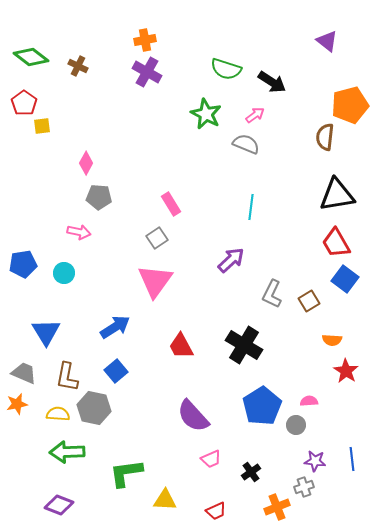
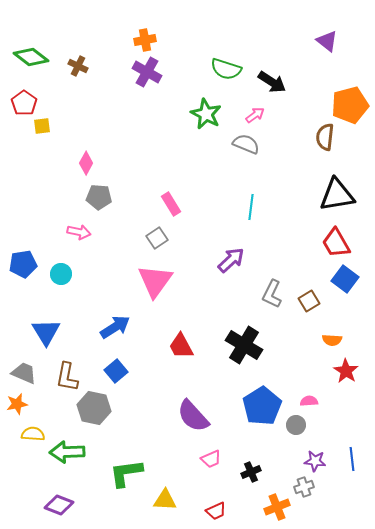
cyan circle at (64, 273): moved 3 px left, 1 px down
yellow semicircle at (58, 414): moved 25 px left, 20 px down
black cross at (251, 472): rotated 12 degrees clockwise
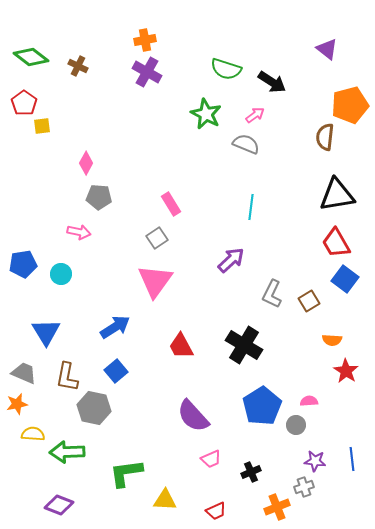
purple triangle at (327, 41): moved 8 px down
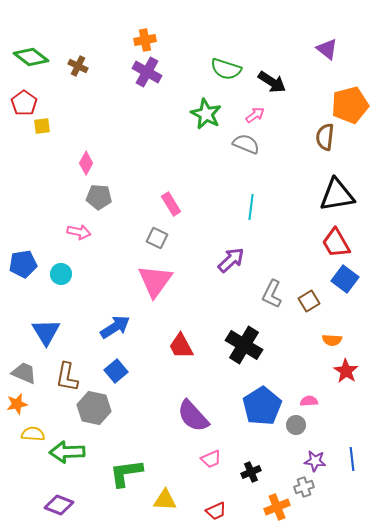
gray square at (157, 238): rotated 30 degrees counterclockwise
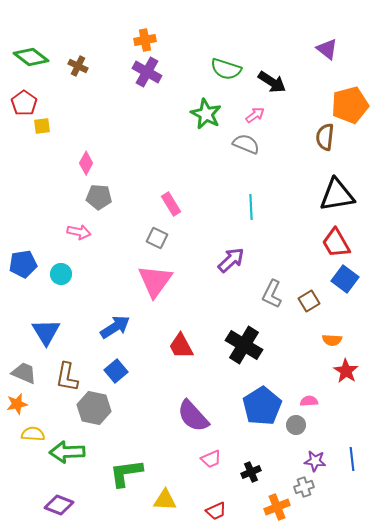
cyan line at (251, 207): rotated 10 degrees counterclockwise
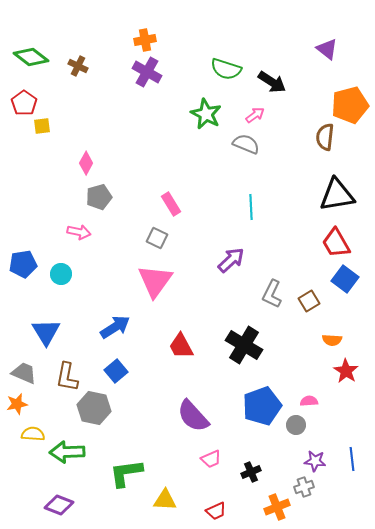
gray pentagon at (99, 197): rotated 20 degrees counterclockwise
blue pentagon at (262, 406): rotated 12 degrees clockwise
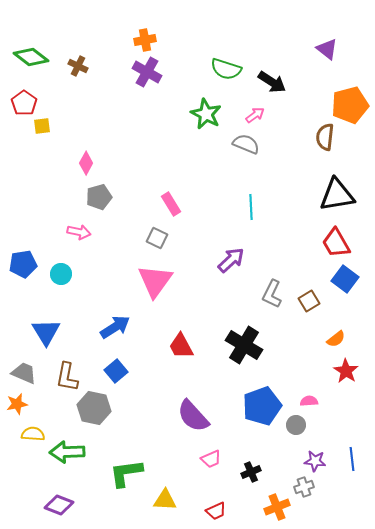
orange semicircle at (332, 340): moved 4 px right, 1 px up; rotated 42 degrees counterclockwise
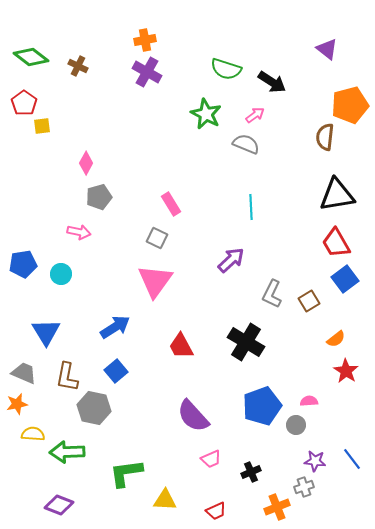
blue square at (345, 279): rotated 16 degrees clockwise
black cross at (244, 345): moved 2 px right, 3 px up
blue line at (352, 459): rotated 30 degrees counterclockwise
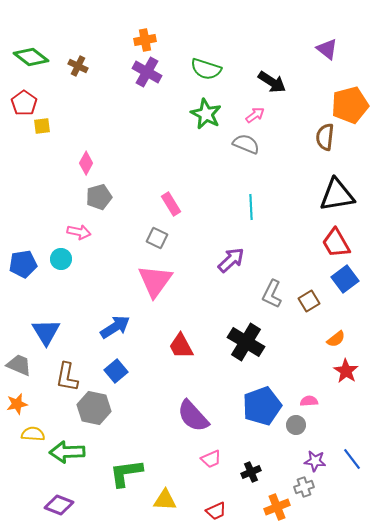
green semicircle at (226, 69): moved 20 px left
cyan circle at (61, 274): moved 15 px up
gray trapezoid at (24, 373): moved 5 px left, 8 px up
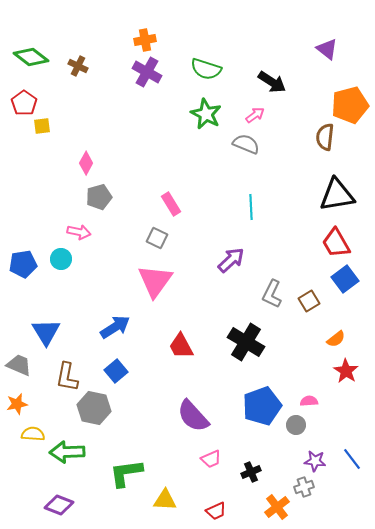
orange cross at (277, 507): rotated 15 degrees counterclockwise
